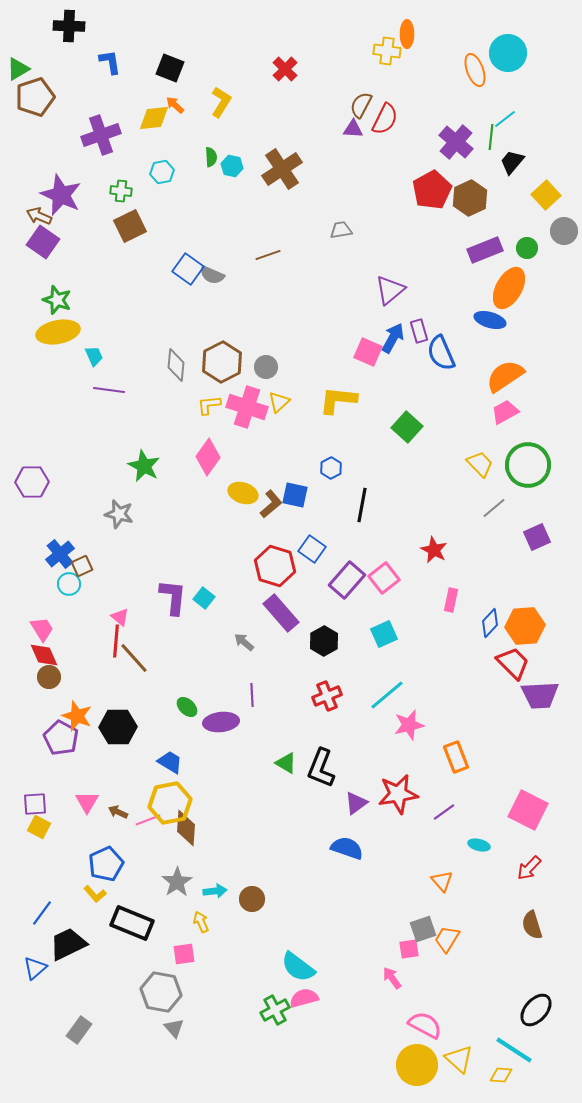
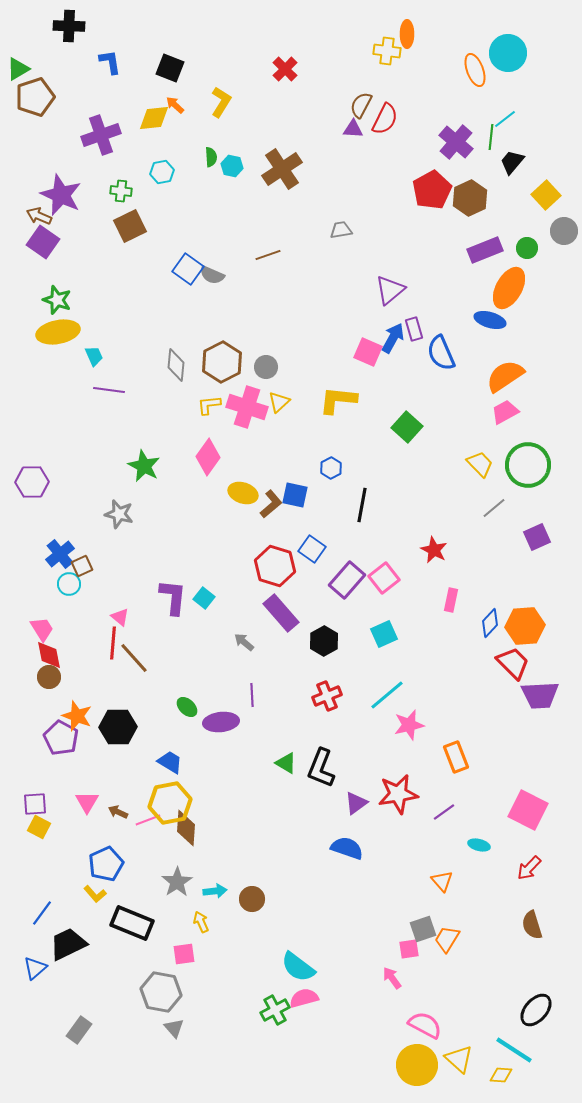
purple rectangle at (419, 331): moved 5 px left, 2 px up
red line at (116, 641): moved 3 px left, 2 px down
red diamond at (44, 655): moved 5 px right; rotated 12 degrees clockwise
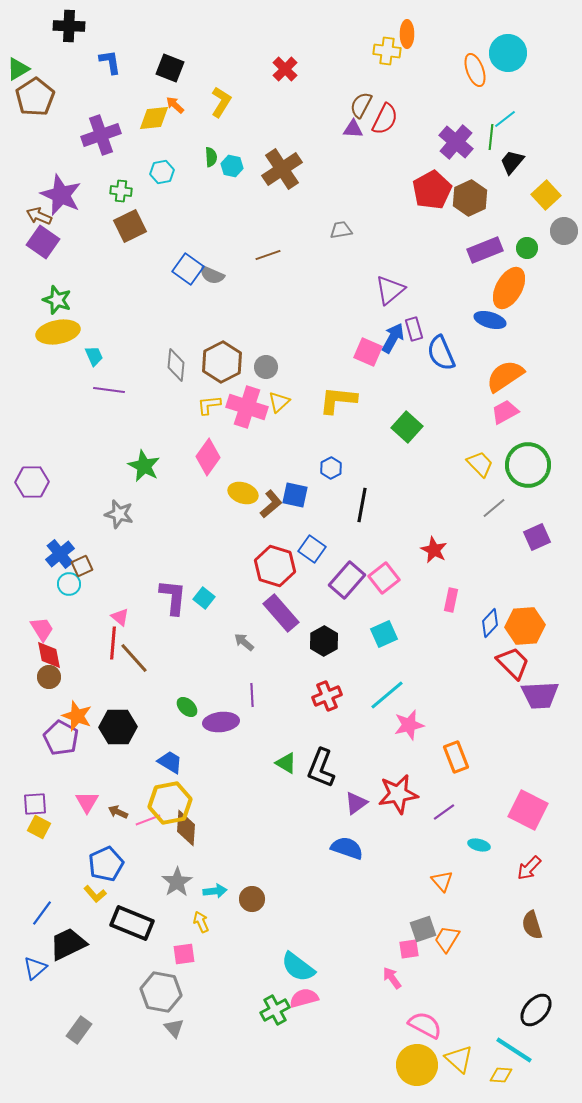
brown pentagon at (35, 97): rotated 15 degrees counterclockwise
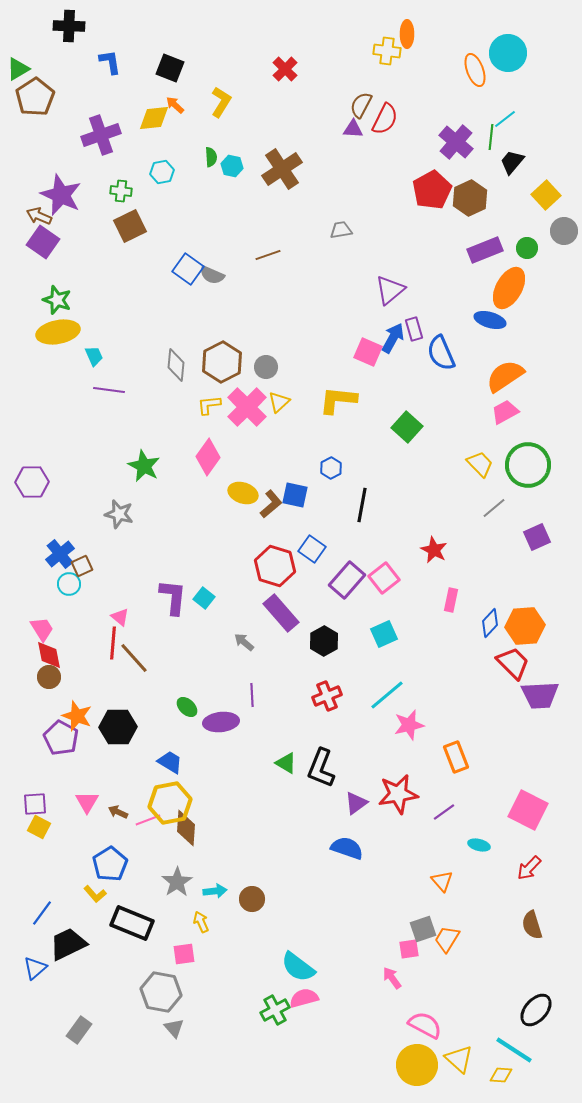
pink cross at (247, 407): rotated 27 degrees clockwise
blue pentagon at (106, 864): moved 4 px right; rotated 8 degrees counterclockwise
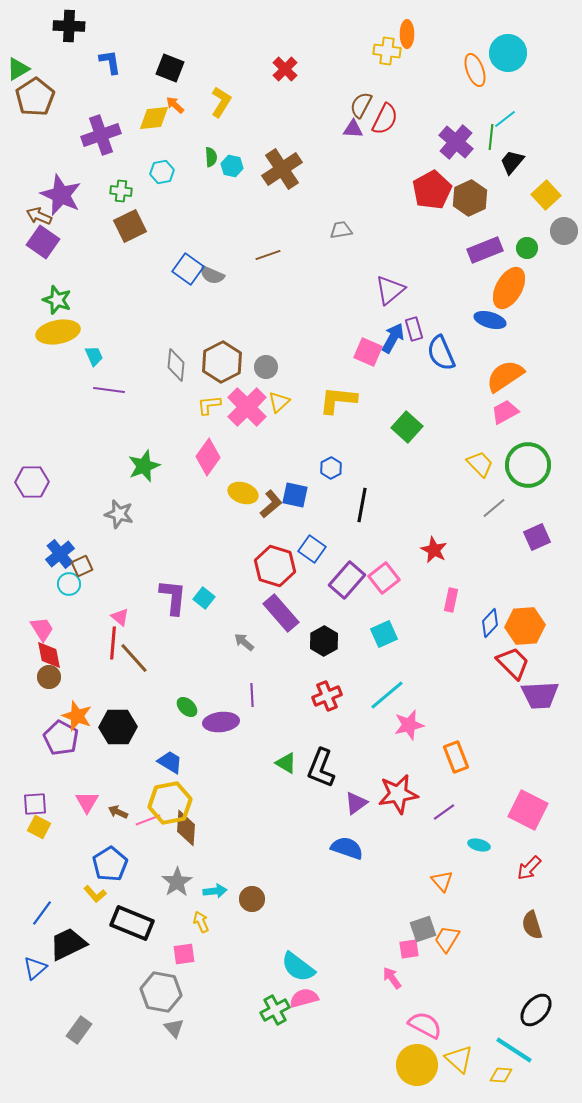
green star at (144, 466): rotated 24 degrees clockwise
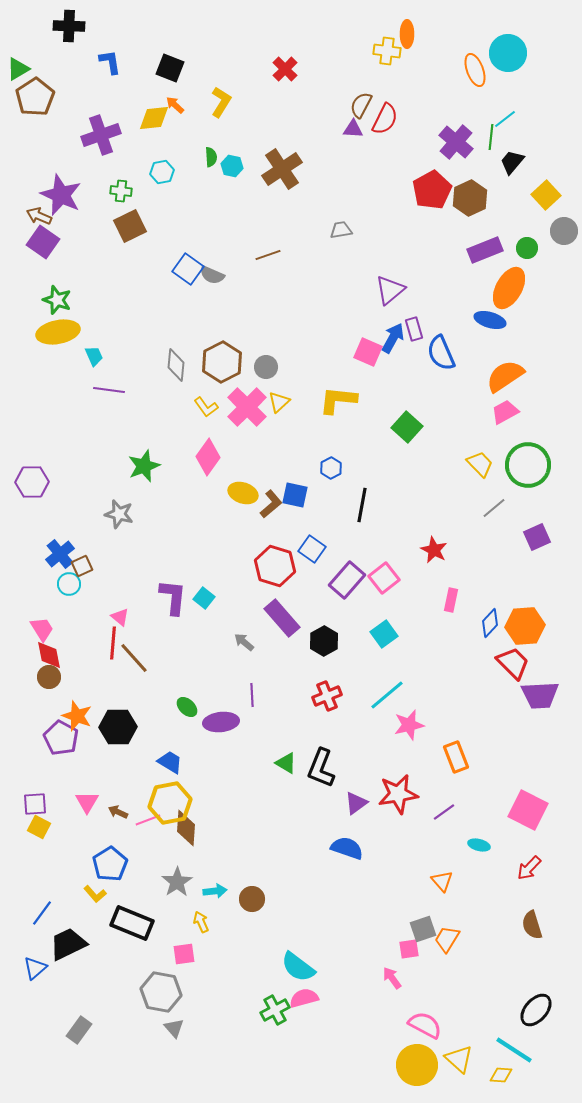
yellow L-shape at (209, 405): moved 3 px left, 2 px down; rotated 120 degrees counterclockwise
purple rectangle at (281, 613): moved 1 px right, 5 px down
cyan square at (384, 634): rotated 12 degrees counterclockwise
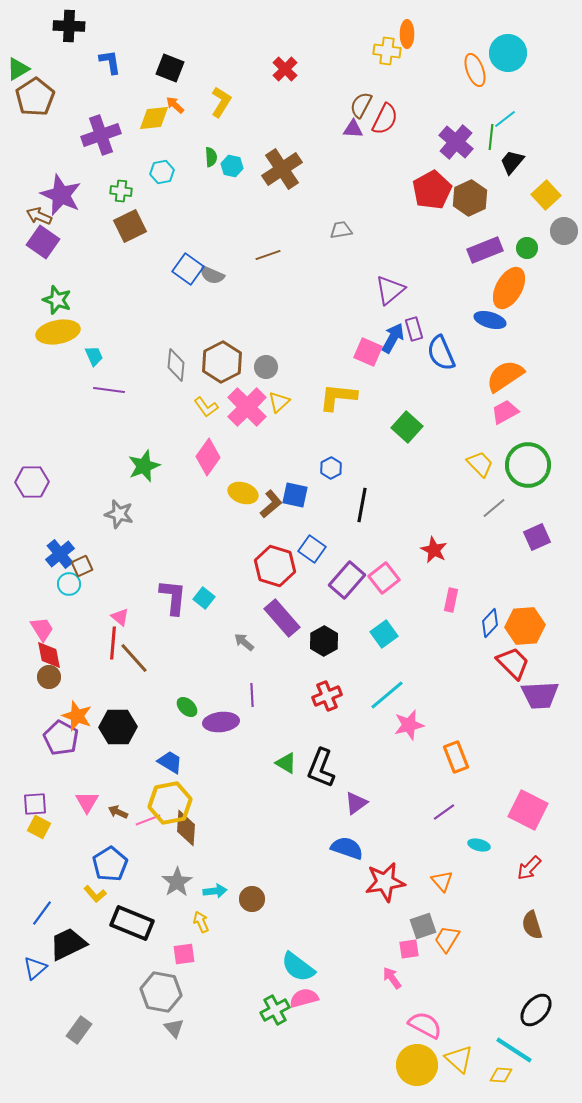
yellow L-shape at (338, 400): moved 3 px up
red star at (398, 794): moved 13 px left, 88 px down
gray square at (423, 929): moved 3 px up
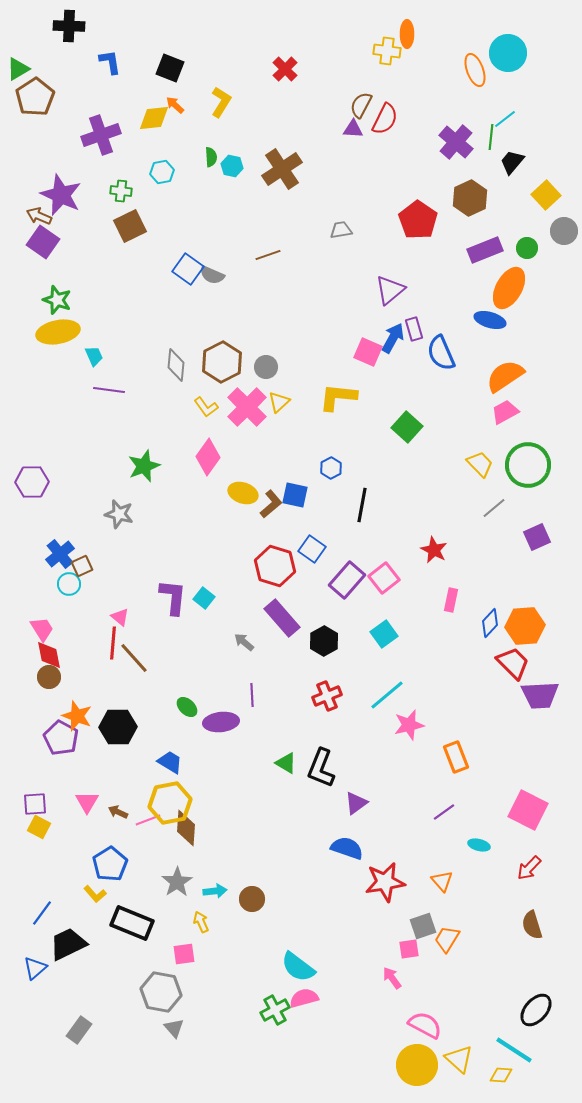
red pentagon at (432, 190): moved 14 px left, 30 px down; rotated 9 degrees counterclockwise
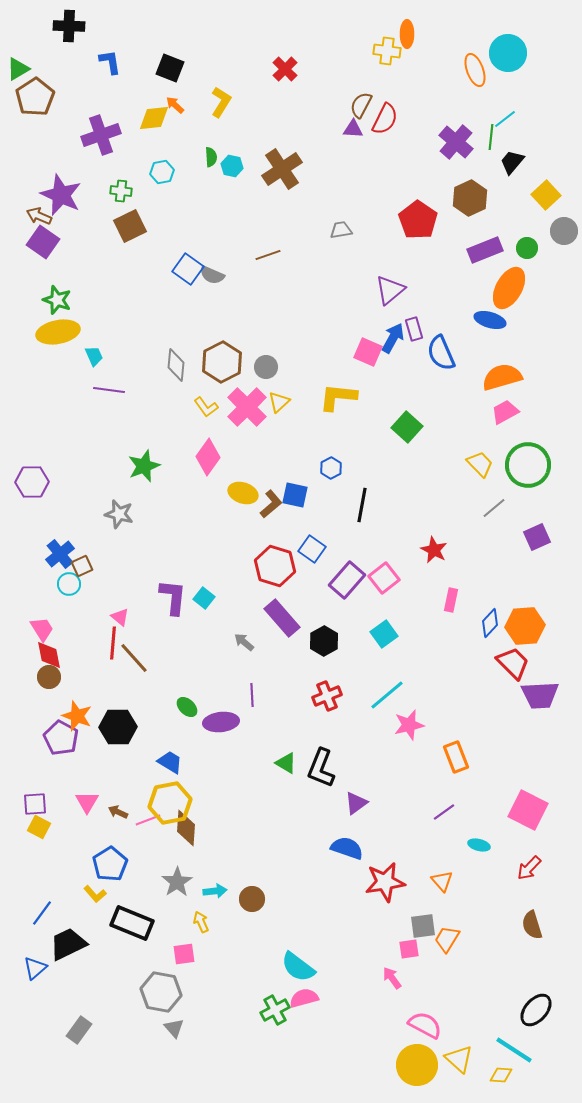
orange semicircle at (505, 376): moved 3 px left, 1 px down; rotated 18 degrees clockwise
gray square at (423, 926): rotated 12 degrees clockwise
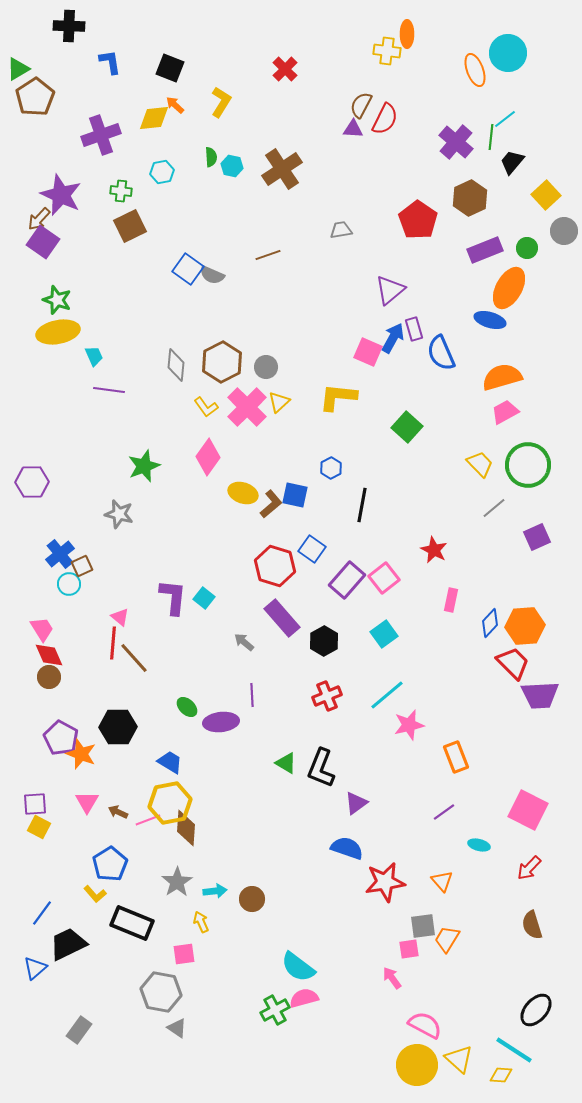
brown arrow at (39, 216): moved 3 px down; rotated 70 degrees counterclockwise
red diamond at (49, 655): rotated 12 degrees counterclockwise
orange star at (77, 716): moved 4 px right, 38 px down
gray triangle at (174, 1028): moved 3 px right; rotated 15 degrees counterclockwise
